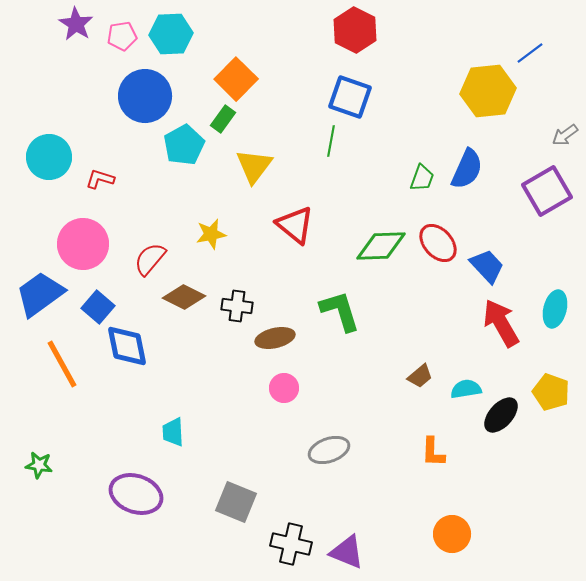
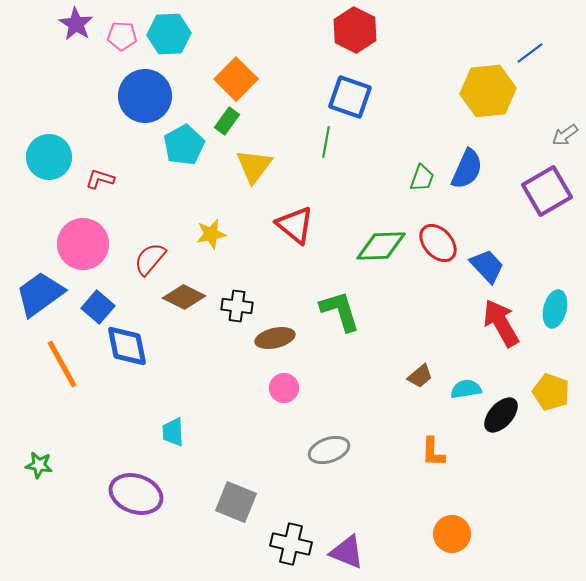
cyan hexagon at (171, 34): moved 2 px left
pink pentagon at (122, 36): rotated 12 degrees clockwise
green rectangle at (223, 119): moved 4 px right, 2 px down
green line at (331, 141): moved 5 px left, 1 px down
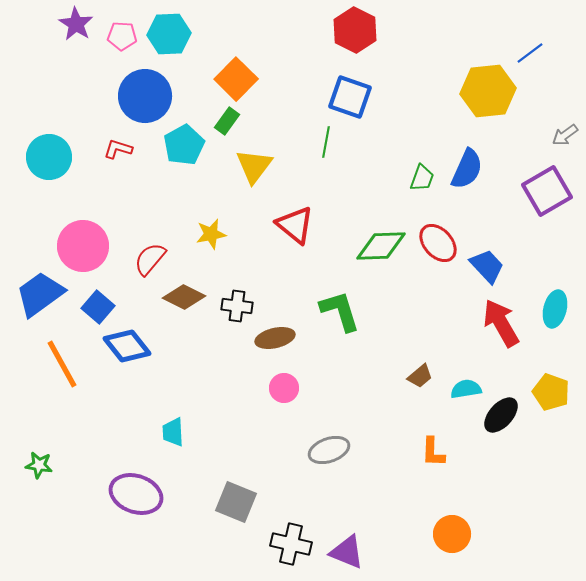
red L-shape at (100, 179): moved 18 px right, 30 px up
pink circle at (83, 244): moved 2 px down
blue diamond at (127, 346): rotated 27 degrees counterclockwise
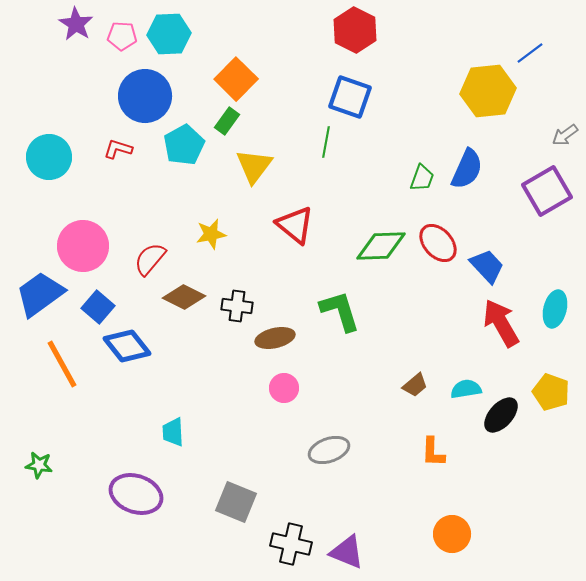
brown trapezoid at (420, 376): moved 5 px left, 9 px down
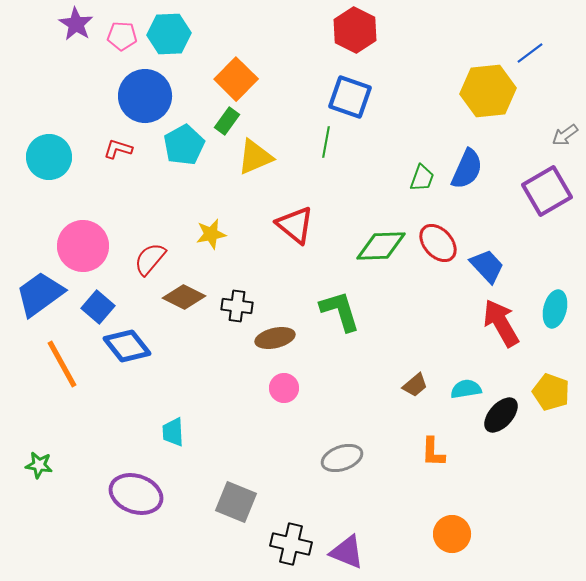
yellow triangle at (254, 166): moved 1 px right, 9 px up; rotated 30 degrees clockwise
gray ellipse at (329, 450): moved 13 px right, 8 px down
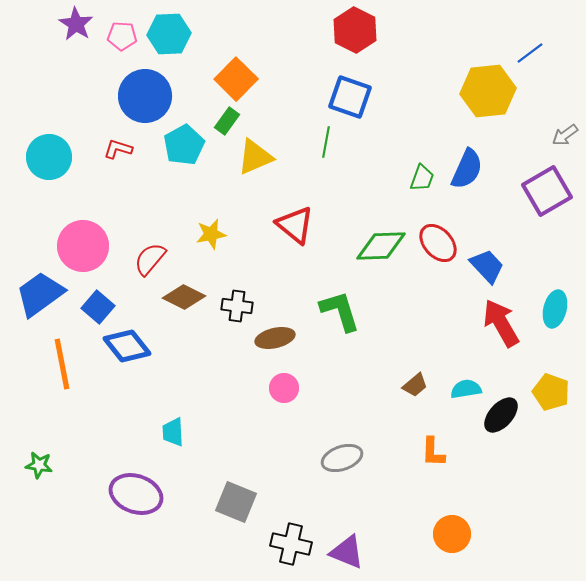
orange line at (62, 364): rotated 18 degrees clockwise
